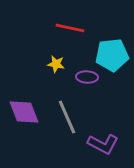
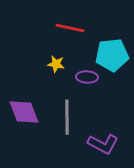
gray line: rotated 24 degrees clockwise
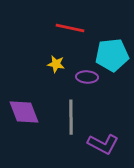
gray line: moved 4 px right
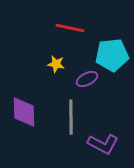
purple ellipse: moved 2 px down; rotated 30 degrees counterclockwise
purple diamond: rotated 20 degrees clockwise
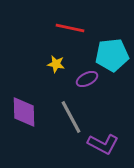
gray line: rotated 28 degrees counterclockwise
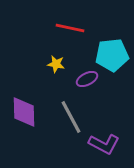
purple L-shape: moved 1 px right
